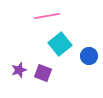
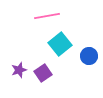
purple square: rotated 36 degrees clockwise
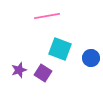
cyan square: moved 5 px down; rotated 30 degrees counterclockwise
blue circle: moved 2 px right, 2 px down
purple square: rotated 24 degrees counterclockwise
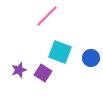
pink line: rotated 35 degrees counterclockwise
cyan square: moved 3 px down
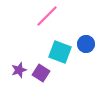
blue circle: moved 5 px left, 14 px up
purple square: moved 2 px left
